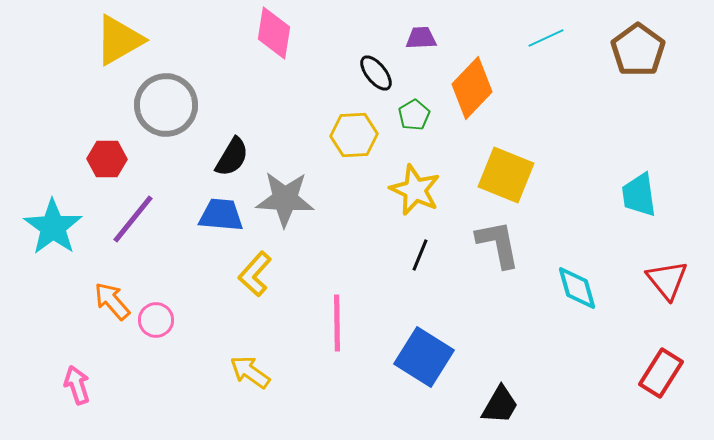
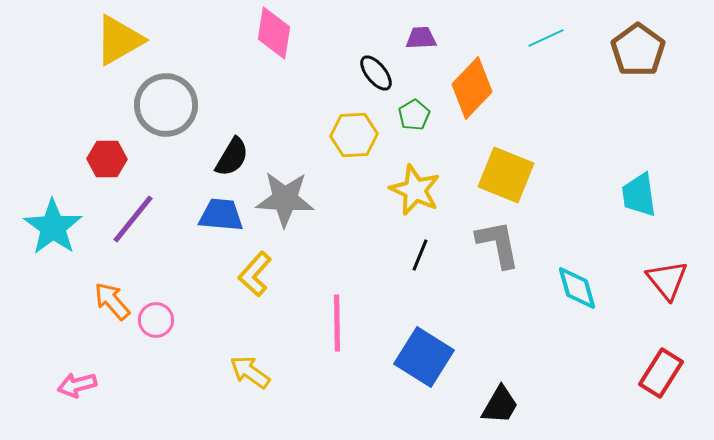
pink arrow: rotated 87 degrees counterclockwise
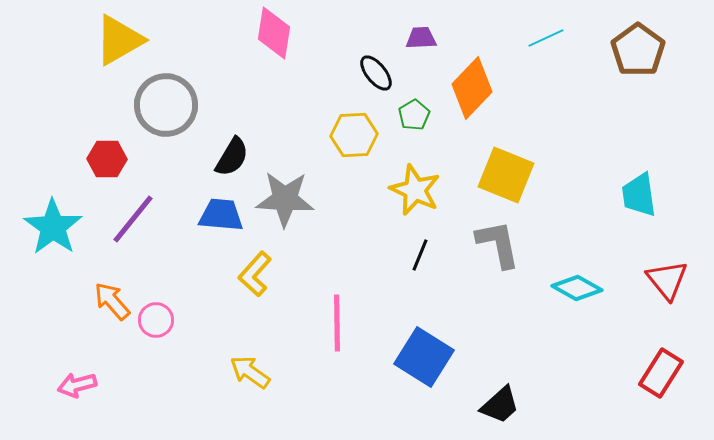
cyan diamond: rotated 45 degrees counterclockwise
black trapezoid: rotated 18 degrees clockwise
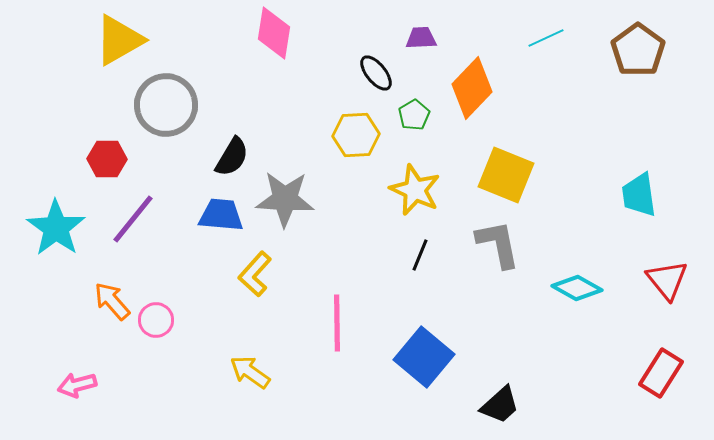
yellow hexagon: moved 2 px right
cyan star: moved 3 px right, 1 px down
blue square: rotated 8 degrees clockwise
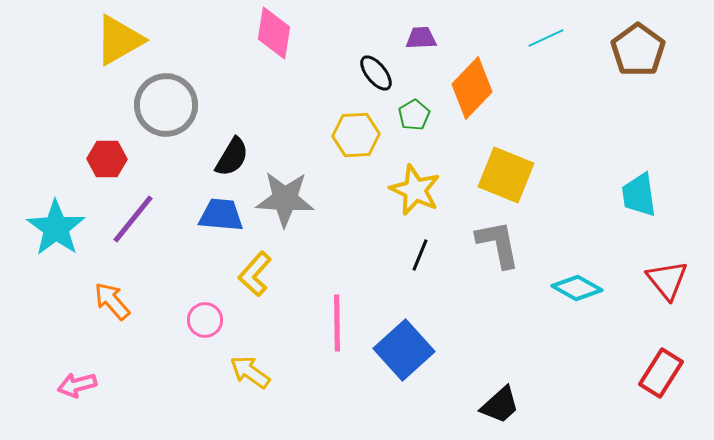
pink circle: moved 49 px right
blue square: moved 20 px left, 7 px up; rotated 8 degrees clockwise
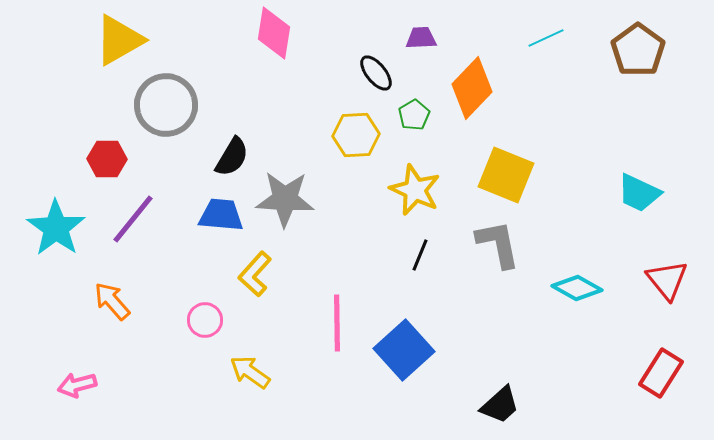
cyan trapezoid: moved 2 px up; rotated 57 degrees counterclockwise
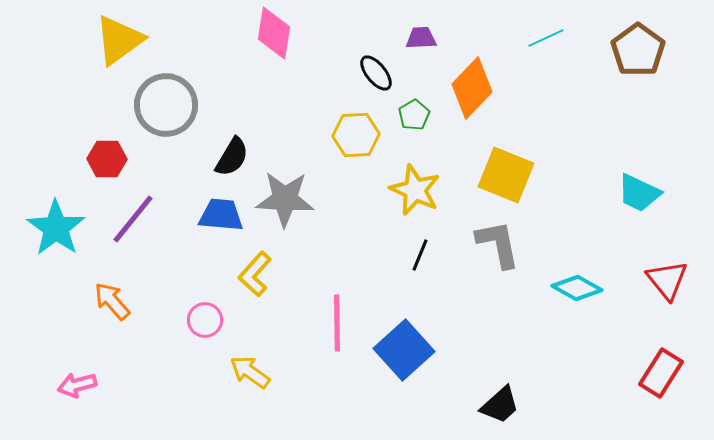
yellow triangle: rotated 6 degrees counterclockwise
